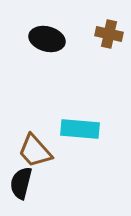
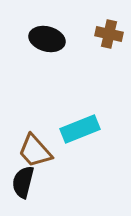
cyan rectangle: rotated 27 degrees counterclockwise
black semicircle: moved 2 px right, 1 px up
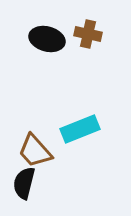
brown cross: moved 21 px left
black semicircle: moved 1 px right, 1 px down
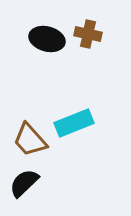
cyan rectangle: moved 6 px left, 6 px up
brown trapezoid: moved 5 px left, 11 px up
black semicircle: rotated 32 degrees clockwise
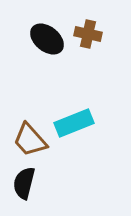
black ellipse: rotated 24 degrees clockwise
black semicircle: rotated 32 degrees counterclockwise
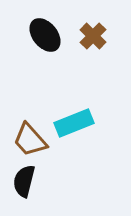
brown cross: moved 5 px right, 2 px down; rotated 32 degrees clockwise
black ellipse: moved 2 px left, 4 px up; rotated 12 degrees clockwise
black semicircle: moved 2 px up
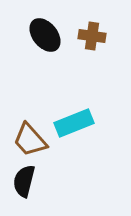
brown cross: moved 1 px left; rotated 36 degrees counterclockwise
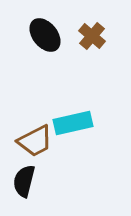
brown cross: rotated 32 degrees clockwise
cyan rectangle: moved 1 px left; rotated 9 degrees clockwise
brown trapezoid: moved 5 px right, 1 px down; rotated 75 degrees counterclockwise
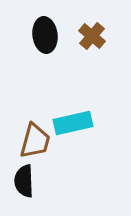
black ellipse: rotated 32 degrees clockwise
brown trapezoid: rotated 48 degrees counterclockwise
black semicircle: rotated 16 degrees counterclockwise
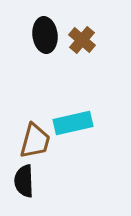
brown cross: moved 10 px left, 4 px down
